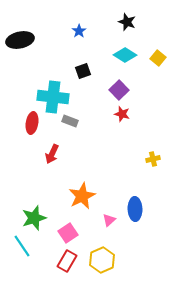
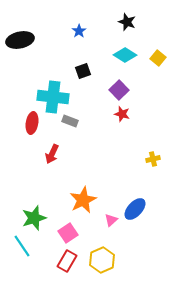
orange star: moved 1 px right, 4 px down
blue ellipse: rotated 45 degrees clockwise
pink triangle: moved 2 px right
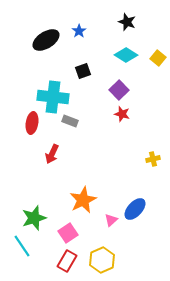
black ellipse: moved 26 px right; rotated 20 degrees counterclockwise
cyan diamond: moved 1 px right
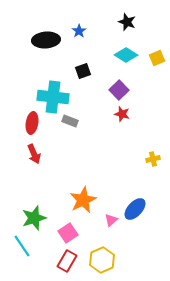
black ellipse: rotated 28 degrees clockwise
yellow square: moved 1 px left; rotated 28 degrees clockwise
red arrow: moved 18 px left; rotated 48 degrees counterclockwise
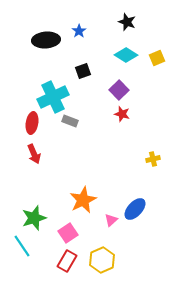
cyan cross: rotated 32 degrees counterclockwise
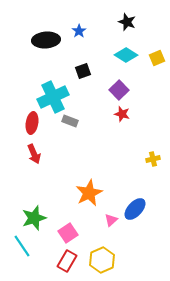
orange star: moved 6 px right, 7 px up
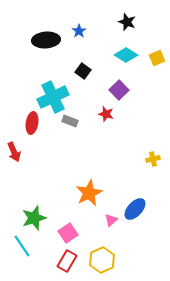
black square: rotated 35 degrees counterclockwise
red star: moved 16 px left
red arrow: moved 20 px left, 2 px up
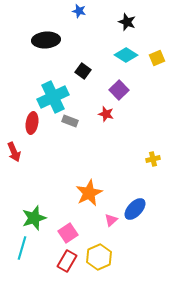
blue star: moved 20 px up; rotated 24 degrees counterclockwise
cyan line: moved 2 px down; rotated 50 degrees clockwise
yellow hexagon: moved 3 px left, 3 px up
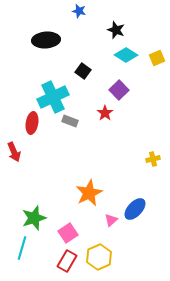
black star: moved 11 px left, 8 px down
red star: moved 1 px left, 1 px up; rotated 21 degrees clockwise
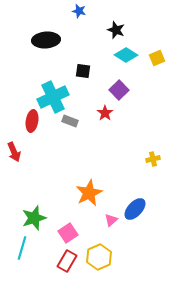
black square: rotated 28 degrees counterclockwise
red ellipse: moved 2 px up
